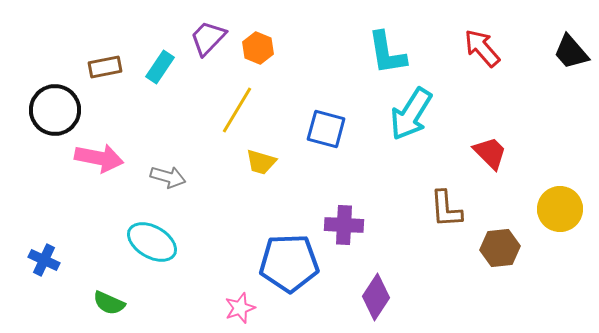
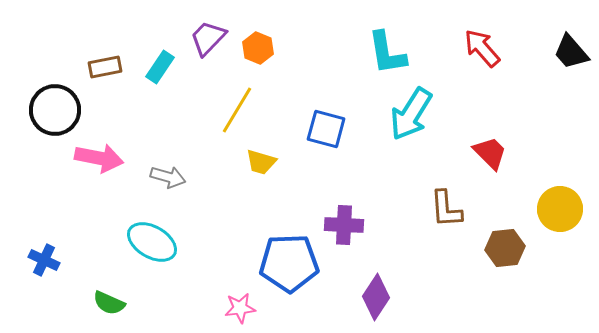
brown hexagon: moved 5 px right
pink star: rotated 12 degrees clockwise
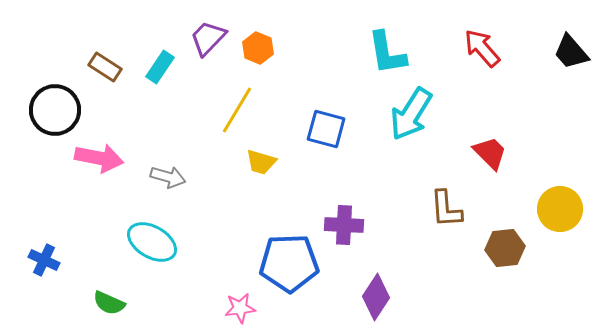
brown rectangle: rotated 44 degrees clockwise
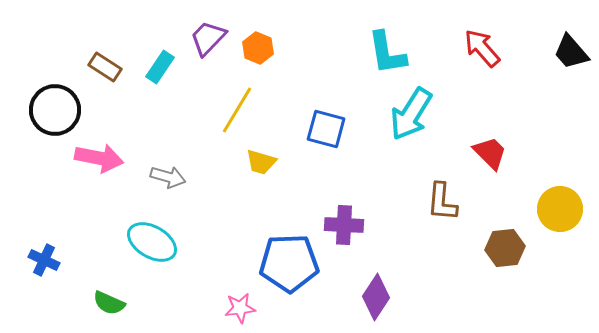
brown L-shape: moved 4 px left, 7 px up; rotated 9 degrees clockwise
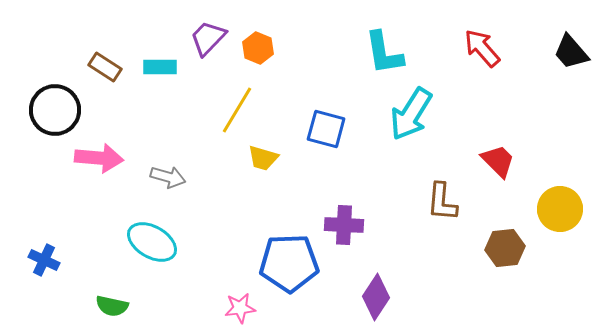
cyan L-shape: moved 3 px left
cyan rectangle: rotated 56 degrees clockwise
red trapezoid: moved 8 px right, 8 px down
pink arrow: rotated 6 degrees counterclockwise
yellow trapezoid: moved 2 px right, 4 px up
green semicircle: moved 3 px right, 3 px down; rotated 12 degrees counterclockwise
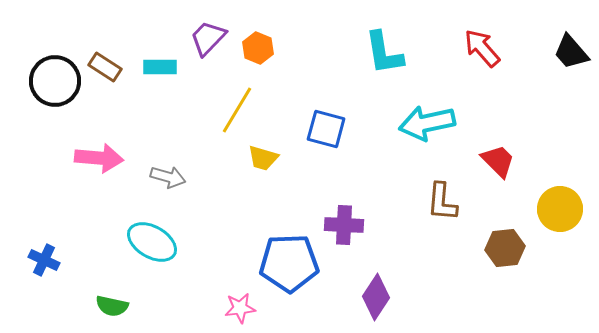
black circle: moved 29 px up
cyan arrow: moved 16 px right, 9 px down; rotated 46 degrees clockwise
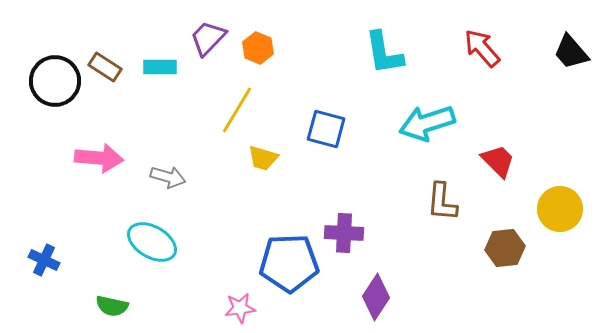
cyan arrow: rotated 6 degrees counterclockwise
purple cross: moved 8 px down
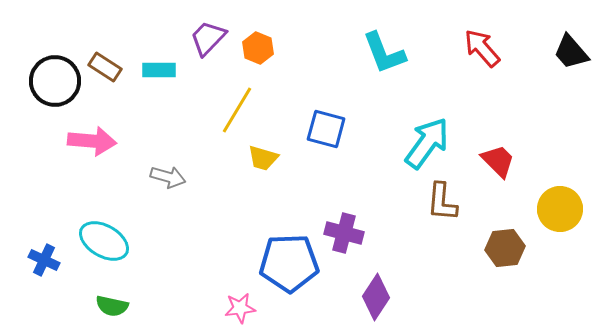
cyan L-shape: rotated 12 degrees counterclockwise
cyan rectangle: moved 1 px left, 3 px down
cyan arrow: moved 20 px down; rotated 144 degrees clockwise
pink arrow: moved 7 px left, 17 px up
purple cross: rotated 12 degrees clockwise
cyan ellipse: moved 48 px left, 1 px up
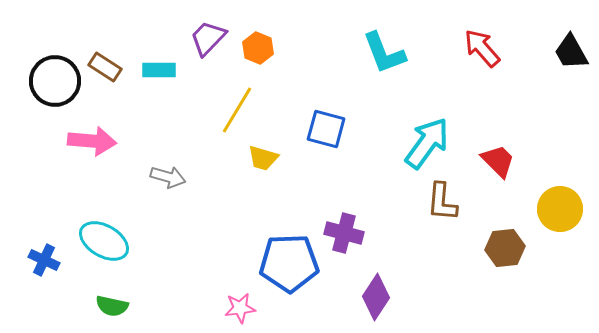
black trapezoid: rotated 12 degrees clockwise
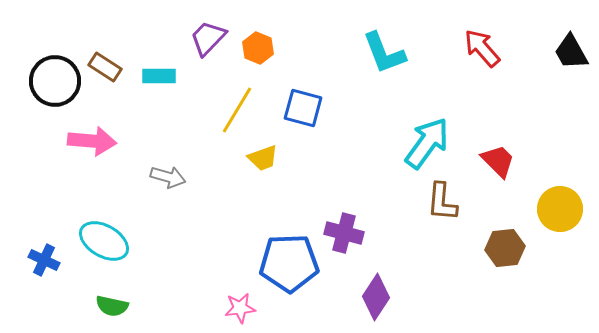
cyan rectangle: moved 6 px down
blue square: moved 23 px left, 21 px up
yellow trapezoid: rotated 36 degrees counterclockwise
